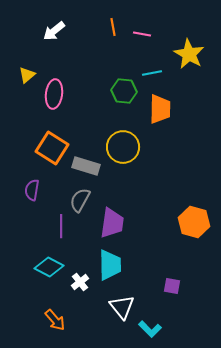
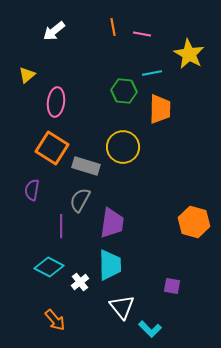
pink ellipse: moved 2 px right, 8 px down
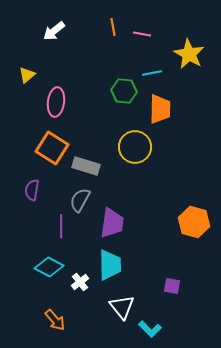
yellow circle: moved 12 px right
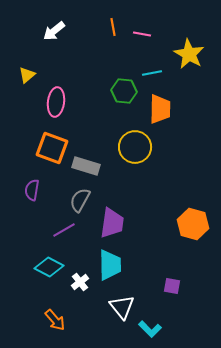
orange square: rotated 12 degrees counterclockwise
orange hexagon: moved 1 px left, 2 px down
purple line: moved 3 px right, 4 px down; rotated 60 degrees clockwise
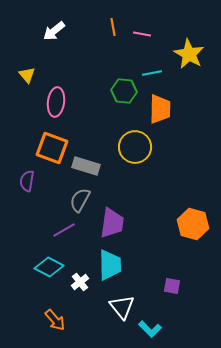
yellow triangle: rotated 30 degrees counterclockwise
purple semicircle: moved 5 px left, 9 px up
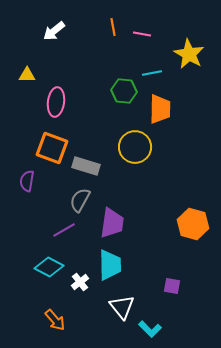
yellow triangle: rotated 48 degrees counterclockwise
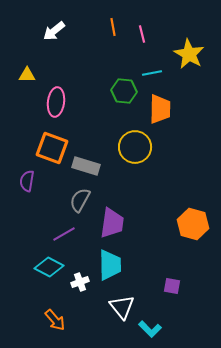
pink line: rotated 66 degrees clockwise
purple line: moved 4 px down
white cross: rotated 18 degrees clockwise
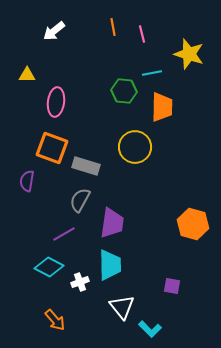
yellow star: rotated 12 degrees counterclockwise
orange trapezoid: moved 2 px right, 2 px up
